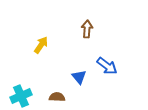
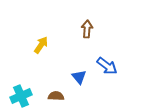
brown semicircle: moved 1 px left, 1 px up
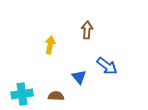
brown arrow: moved 1 px down
yellow arrow: moved 9 px right; rotated 24 degrees counterclockwise
cyan cross: moved 1 px right, 2 px up; rotated 15 degrees clockwise
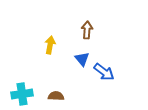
blue arrow: moved 3 px left, 6 px down
blue triangle: moved 3 px right, 18 px up
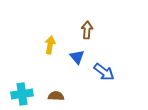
blue triangle: moved 5 px left, 2 px up
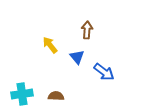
yellow arrow: rotated 48 degrees counterclockwise
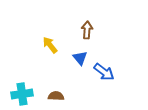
blue triangle: moved 3 px right, 1 px down
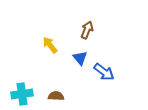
brown arrow: rotated 18 degrees clockwise
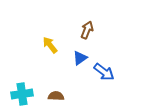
blue triangle: rotated 35 degrees clockwise
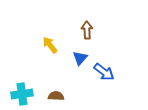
brown arrow: rotated 24 degrees counterclockwise
blue triangle: rotated 14 degrees counterclockwise
